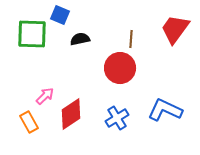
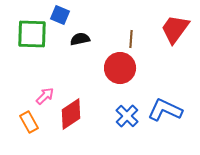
blue cross: moved 10 px right, 2 px up; rotated 15 degrees counterclockwise
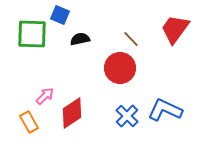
brown line: rotated 48 degrees counterclockwise
red diamond: moved 1 px right, 1 px up
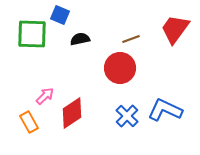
brown line: rotated 66 degrees counterclockwise
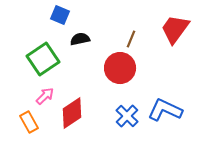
green square: moved 11 px right, 25 px down; rotated 36 degrees counterclockwise
brown line: rotated 48 degrees counterclockwise
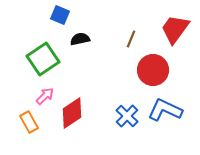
red circle: moved 33 px right, 2 px down
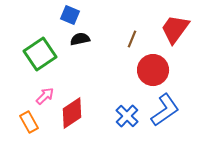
blue square: moved 10 px right
brown line: moved 1 px right
green square: moved 3 px left, 5 px up
blue L-shape: rotated 120 degrees clockwise
